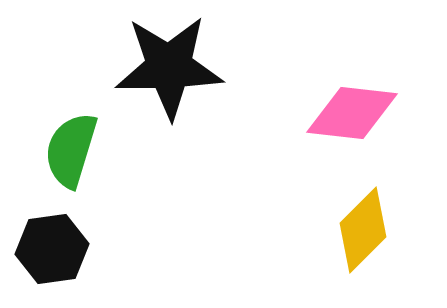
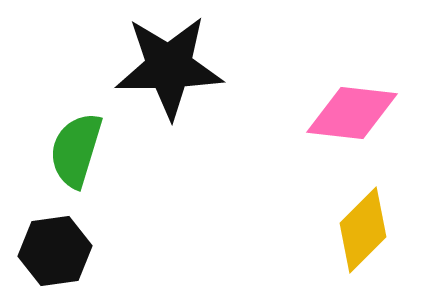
green semicircle: moved 5 px right
black hexagon: moved 3 px right, 2 px down
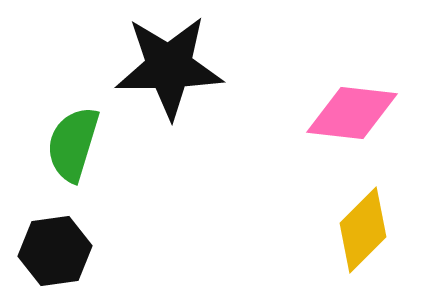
green semicircle: moved 3 px left, 6 px up
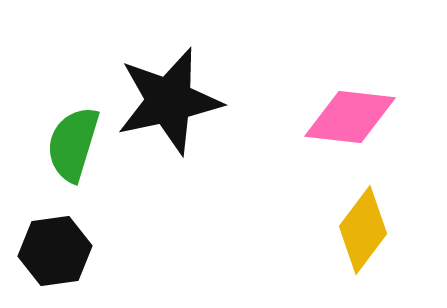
black star: moved 34 px down; rotated 11 degrees counterclockwise
pink diamond: moved 2 px left, 4 px down
yellow diamond: rotated 8 degrees counterclockwise
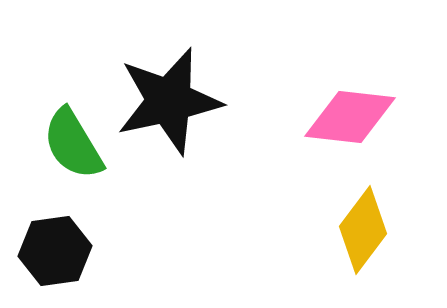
green semicircle: rotated 48 degrees counterclockwise
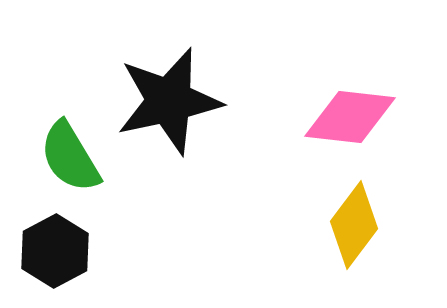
green semicircle: moved 3 px left, 13 px down
yellow diamond: moved 9 px left, 5 px up
black hexagon: rotated 20 degrees counterclockwise
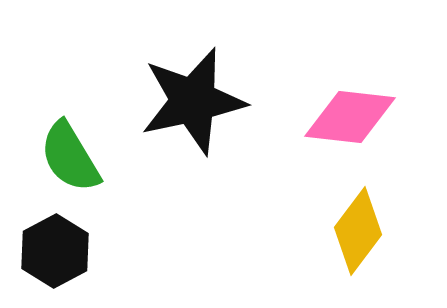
black star: moved 24 px right
yellow diamond: moved 4 px right, 6 px down
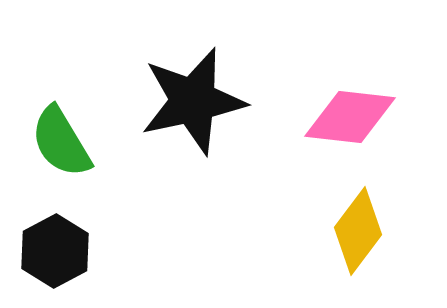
green semicircle: moved 9 px left, 15 px up
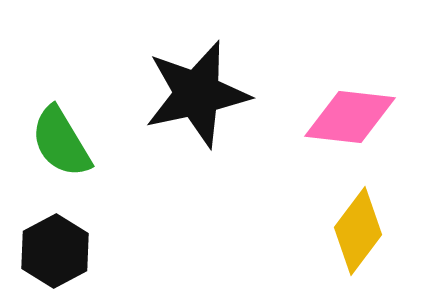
black star: moved 4 px right, 7 px up
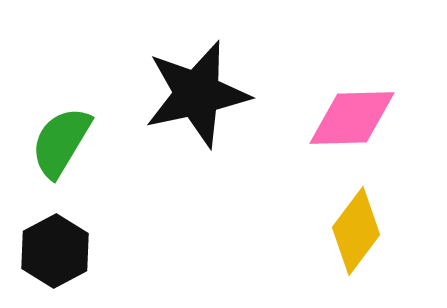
pink diamond: moved 2 px right, 1 px down; rotated 8 degrees counterclockwise
green semicircle: rotated 62 degrees clockwise
yellow diamond: moved 2 px left
